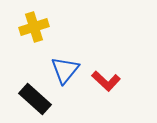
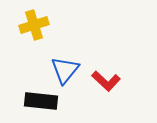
yellow cross: moved 2 px up
black rectangle: moved 6 px right, 2 px down; rotated 36 degrees counterclockwise
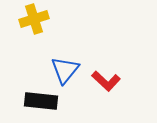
yellow cross: moved 6 px up
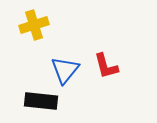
yellow cross: moved 6 px down
red L-shape: moved 15 px up; rotated 32 degrees clockwise
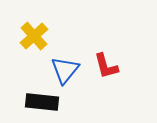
yellow cross: moved 11 px down; rotated 24 degrees counterclockwise
black rectangle: moved 1 px right, 1 px down
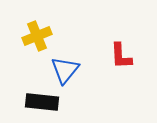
yellow cross: moved 3 px right; rotated 20 degrees clockwise
red L-shape: moved 15 px right, 10 px up; rotated 12 degrees clockwise
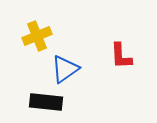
blue triangle: moved 1 px up; rotated 16 degrees clockwise
black rectangle: moved 4 px right
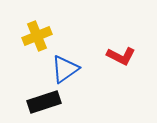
red L-shape: rotated 60 degrees counterclockwise
black rectangle: moved 2 px left; rotated 24 degrees counterclockwise
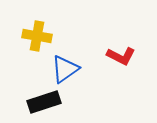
yellow cross: rotated 32 degrees clockwise
